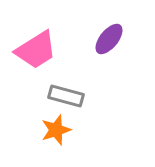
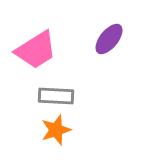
gray rectangle: moved 10 px left; rotated 12 degrees counterclockwise
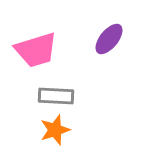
pink trapezoid: rotated 15 degrees clockwise
orange star: moved 1 px left
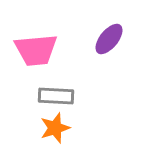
pink trapezoid: rotated 12 degrees clockwise
orange star: moved 2 px up
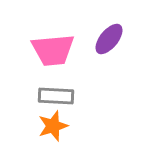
pink trapezoid: moved 17 px right
orange star: moved 2 px left, 2 px up
